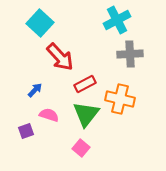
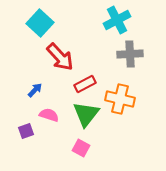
pink square: rotated 12 degrees counterclockwise
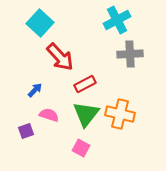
orange cross: moved 15 px down
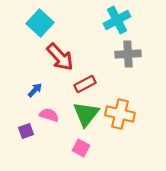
gray cross: moved 2 px left
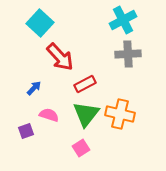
cyan cross: moved 6 px right
blue arrow: moved 1 px left, 2 px up
pink square: rotated 30 degrees clockwise
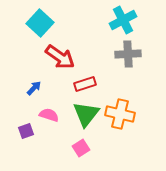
red arrow: rotated 12 degrees counterclockwise
red rectangle: rotated 10 degrees clockwise
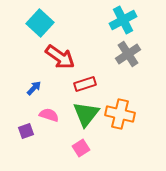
gray cross: rotated 30 degrees counterclockwise
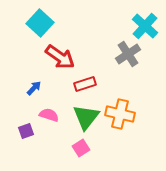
cyan cross: moved 22 px right, 6 px down; rotated 20 degrees counterclockwise
green triangle: moved 3 px down
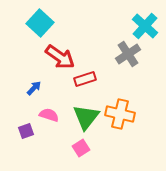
red rectangle: moved 5 px up
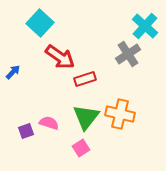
blue arrow: moved 21 px left, 16 px up
pink semicircle: moved 8 px down
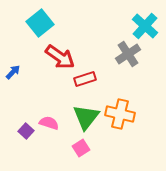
cyan square: rotated 8 degrees clockwise
purple square: rotated 28 degrees counterclockwise
